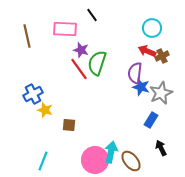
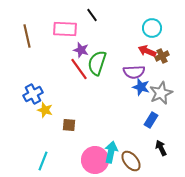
purple semicircle: moved 1 px left, 1 px up; rotated 100 degrees counterclockwise
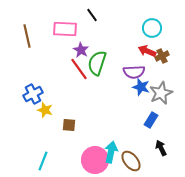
purple star: rotated 14 degrees clockwise
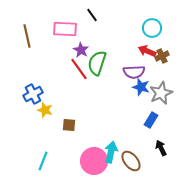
pink circle: moved 1 px left, 1 px down
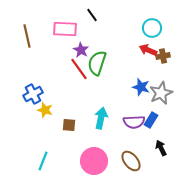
red arrow: moved 1 px right, 1 px up
brown cross: moved 1 px right; rotated 16 degrees clockwise
purple semicircle: moved 50 px down
cyan arrow: moved 10 px left, 34 px up
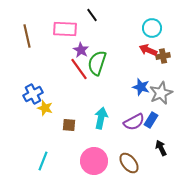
yellow star: moved 2 px up
purple semicircle: rotated 25 degrees counterclockwise
brown ellipse: moved 2 px left, 2 px down
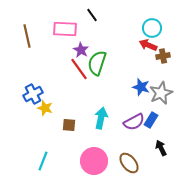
red arrow: moved 5 px up
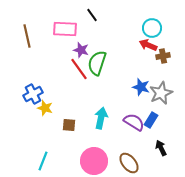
purple star: rotated 14 degrees counterclockwise
purple semicircle: rotated 120 degrees counterclockwise
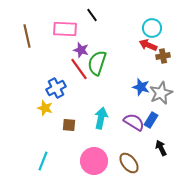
blue cross: moved 23 px right, 6 px up
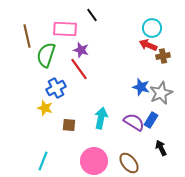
green semicircle: moved 51 px left, 8 px up
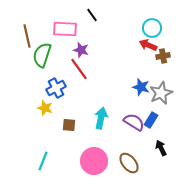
green semicircle: moved 4 px left
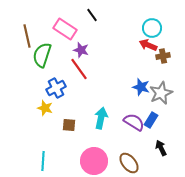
pink rectangle: rotated 30 degrees clockwise
cyan line: rotated 18 degrees counterclockwise
